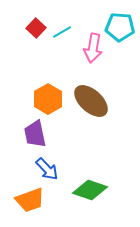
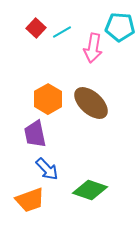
brown ellipse: moved 2 px down
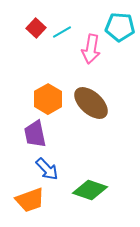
pink arrow: moved 2 px left, 1 px down
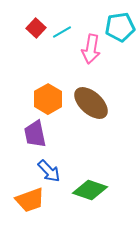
cyan pentagon: rotated 12 degrees counterclockwise
blue arrow: moved 2 px right, 2 px down
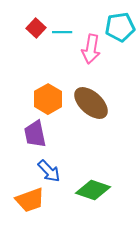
cyan line: rotated 30 degrees clockwise
green diamond: moved 3 px right
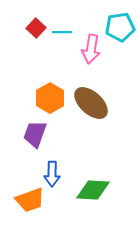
orange hexagon: moved 2 px right, 1 px up
purple trapezoid: rotated 32 degrees clockwise
blue arrow: moved 3 px right, 3 px down; rotated 45 degrees clockwise
green diamond: rotated 16 degrees counterclockwise
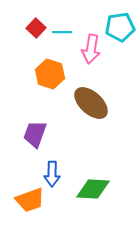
orange hexagon: moved 24 px up; rotated 12 degrees counterclockwise
green diamond: moved 1 px up
